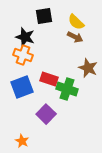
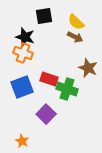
orange cross: moved 2 px up
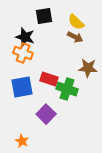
brown star: rotated 18 degrees counterclockwise
blue square: rotated 10 degrees clockwise
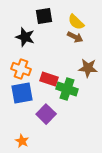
orange cross: moved 2 px left, 16 px down
blue square: moved 6 px down
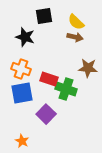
brown arrow: rotated 14 degrees counterclockwise
green cross: moved 1 px left
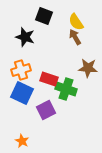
black square: rotated 30 degrees clockwise
yellow semicircle: rotated 12 degrees clockwise
brown arrow: rotated 133 degrees counterclockwise
orange cross: moved 1 px down; rotated 36 degrees counterclockwise
blue square: rotated 35 degrees clockwise
purple square: moved 4 px up; rotated 18 degrees clockwise
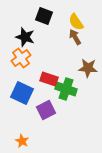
orange cross: moved 12 px up; rotated 18 degrees counterclockwise
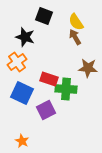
orange cross: moved 4 px left, 4 px down
green cross: rotated 15 degrees counterclockwise
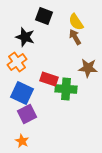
purple square: moved 19 px left, 4 px down
